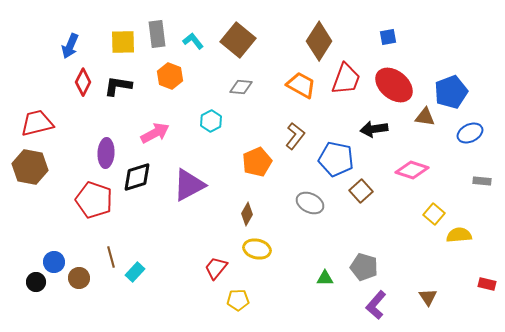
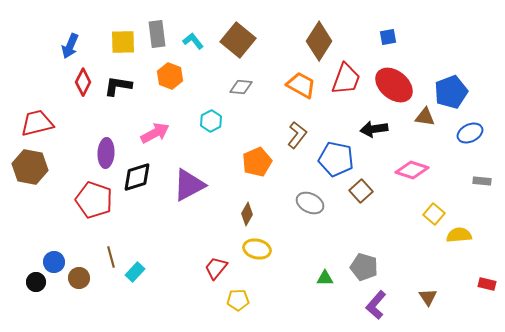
brown L-shape at (295, 136): moved 2 px right, 1 px up
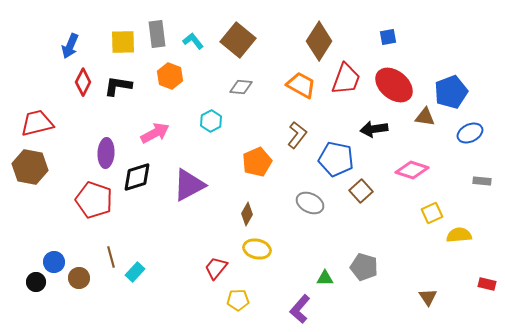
yellow square at (434, 214): moved 2 px left, 1 px up; rotated 25 degrees clockwise
purple L-shape at (376, 305): moved 76 px left, 4 px down
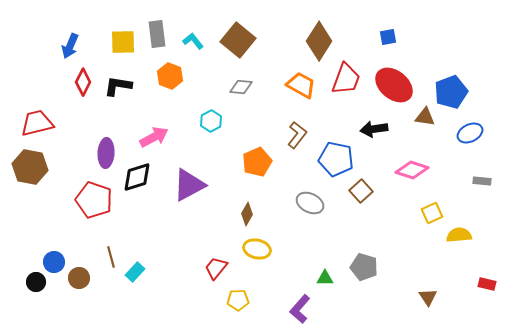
pink arrow at (155, 133): moved 1 px left, 4 px down
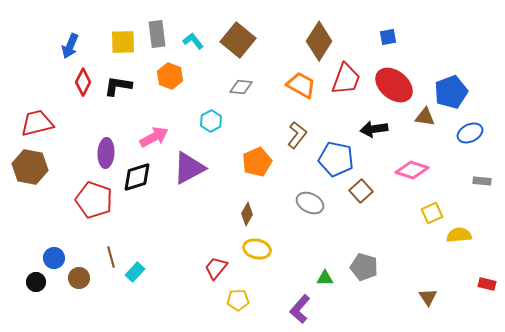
purple triangle at (189, 185): moved 17 px up
blue circle at (54, 262): moved 4 px up
